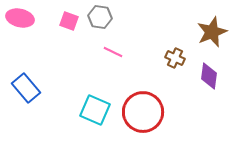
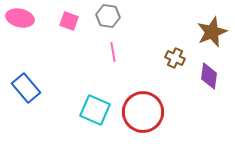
gray hexagon: moved 8 px right, 1 px up
pink line: rotated 54 degrees clockwise
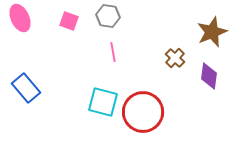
pink ellipse: rotated 52 degrees clockwise
brown cross: rotated 18 degrees clockwise
cyan square: moved 8 px right, 8 px up; rotated 8 degrees counterclockwise
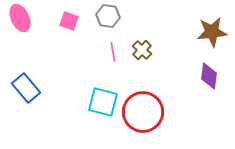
brown star: rotated 16 degrees clockwise
brown cross: moved 33 px left, 8 px up
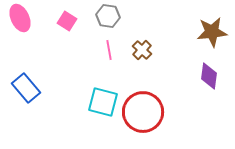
pink square: moved 2 px left; rotated 12 degrees clockwise
pink line: moved 4 px left, 2 px up
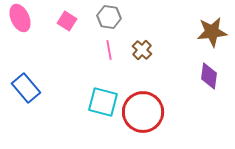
gray hexagon: moved 1 px right, 1 px down
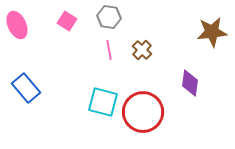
pink ellipse: moved 3 px left, 7 px down
purple diamond: moved 19 px left, 7 px down
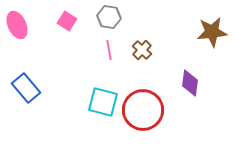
red circle: moved 2 px up
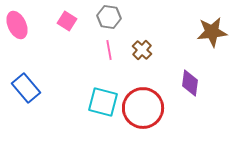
red circle: moved 2 px up
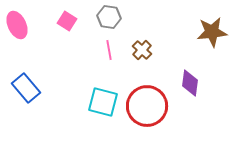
red circle: moved 4 px right, 2 px up
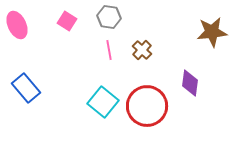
cyan square: rotated 24 degrees clockwise
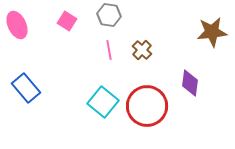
gray hexagon: moved 2 px up
